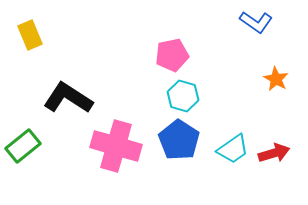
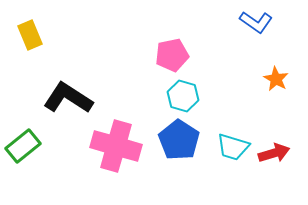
cyan trapezoid: moved 2 px up; rotated 52 degrees clockwise
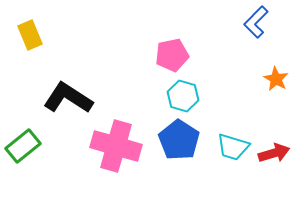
blue L-shape: rotated 100 degrees clockwise
